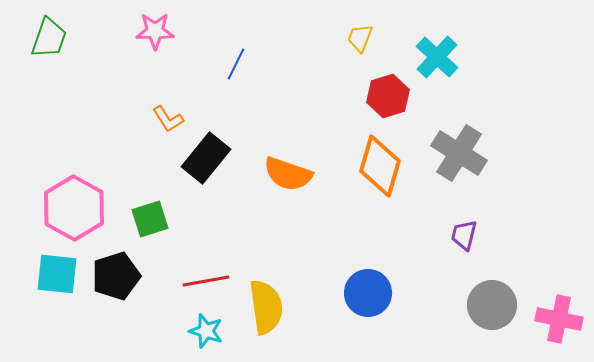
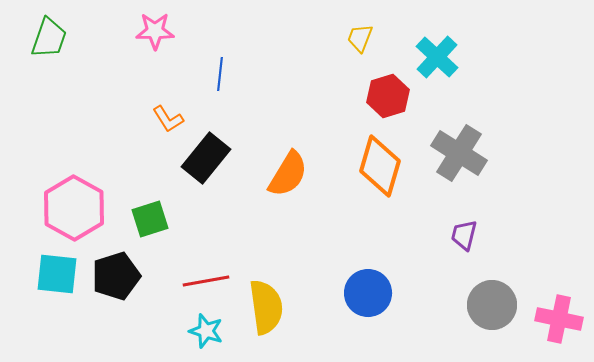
blue line: moved 16 px left, 10 px down; rotated 20 degrees counterclockwise
orange semicircle: rotated 78 degrees counterclockwise
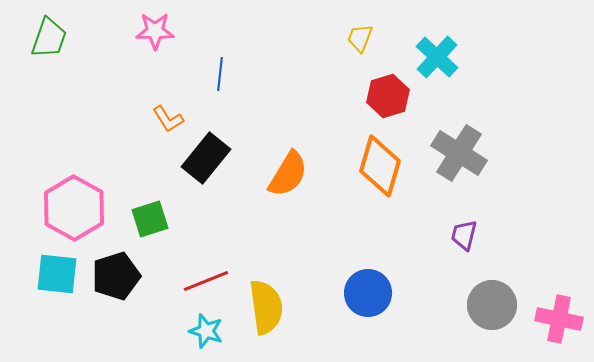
red line: rotated 12 degrees counterclockwise
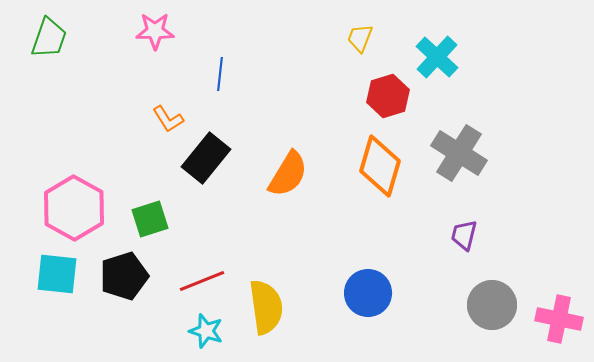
black pentagon: moved 8 px right
red line: moved 4 px left
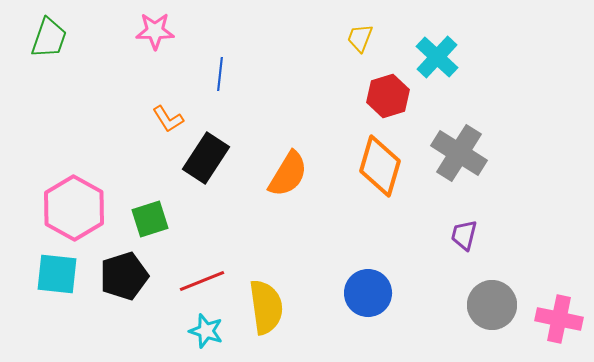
black rectangle: rotated 6 degrees counterclockwise
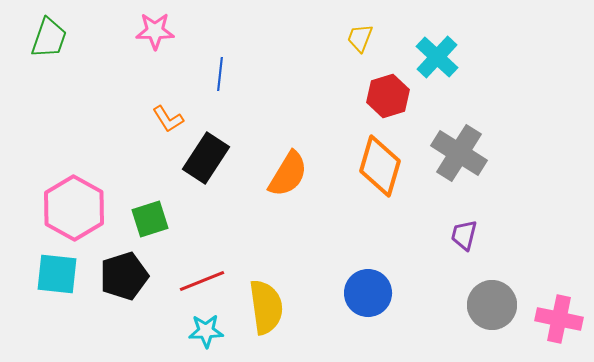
cyan star: rotated 20 degrees counterclockwise
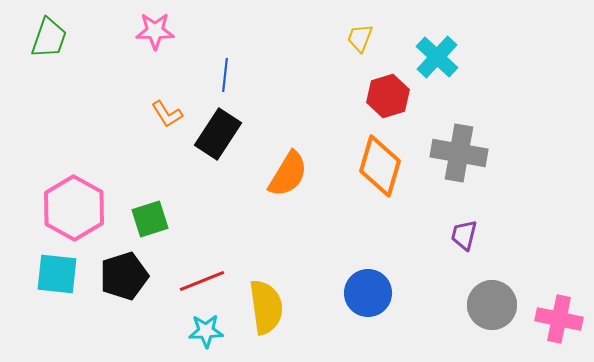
blue line: moved 5 px right, 1 px down
orange L-shape: moved 1 px left, 5 px up
gray cross: rotated 22 degrees counterclockwise
black rectangle: moved 12 px right, 24 px up
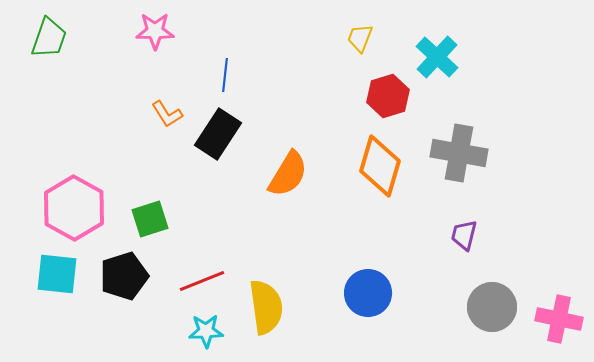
gray circle: moved 2 px down
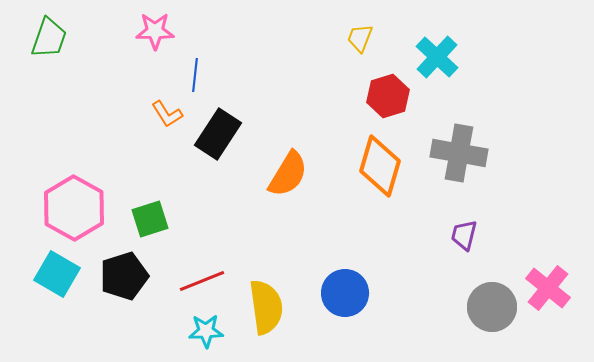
blue line: moved 30 px left
cyan square: rotated 24 degrees clockwise
blue circle: moved 23 px left
pink cross: moved 11 px left, 31 px up; rotated 27 degrees clockwise
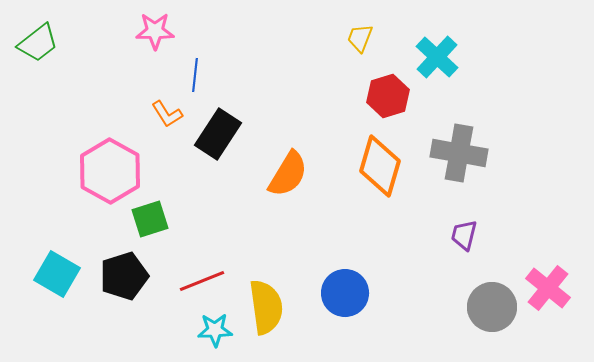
green trapezoid: moved 11 px left, 5 px down; rotated 33 degrees clockwise
pink hexagon: moved 36 px right, 37 px up
cyan star: moved 9 px right, 1 px up
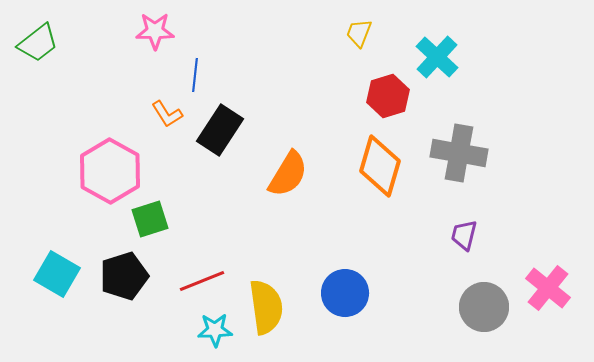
yellow trapezoid: moved 1 px left, 5 px up
black rectangle: moved 2 px right, 4 px up
gray circle: moved 8 px left
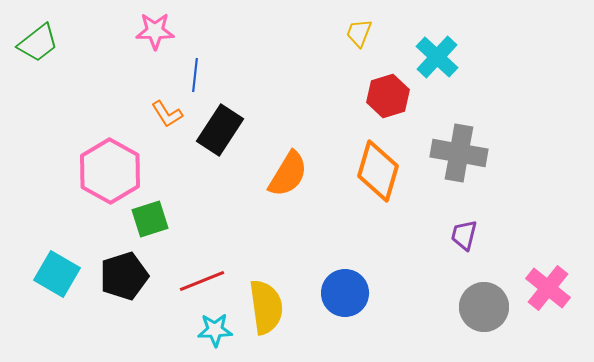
orange diamond: moved 2 px left, 5 px down
